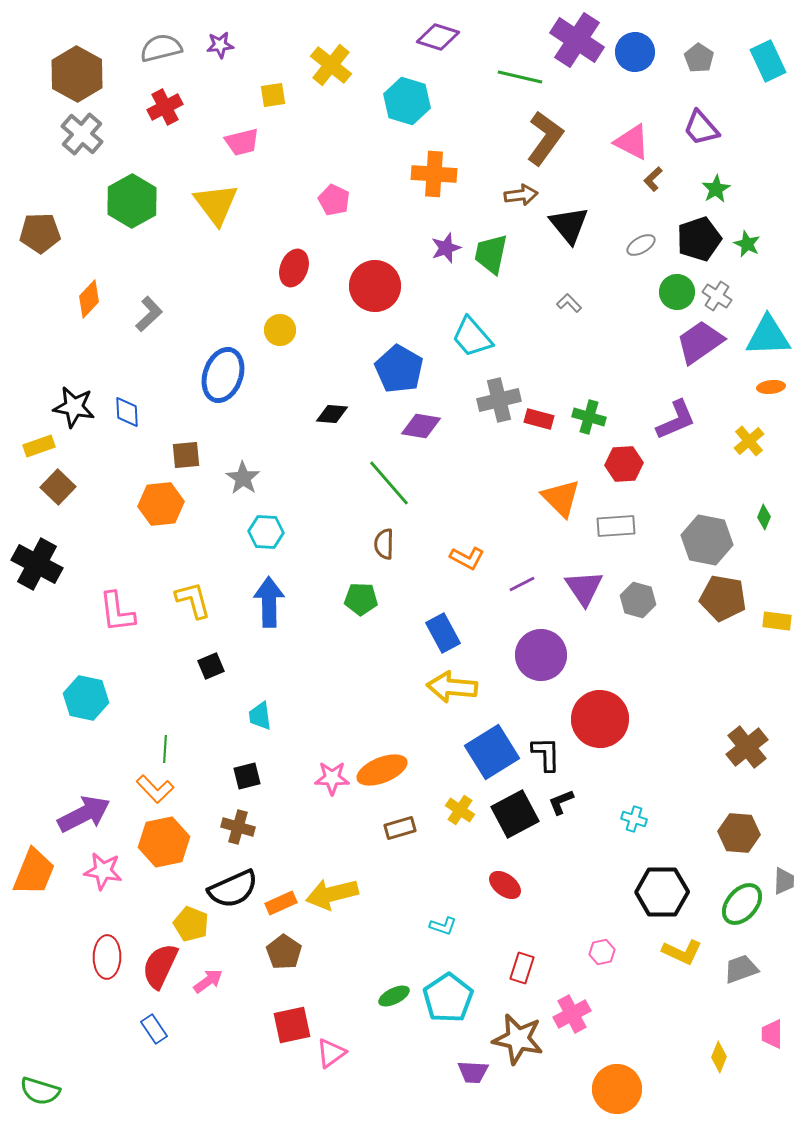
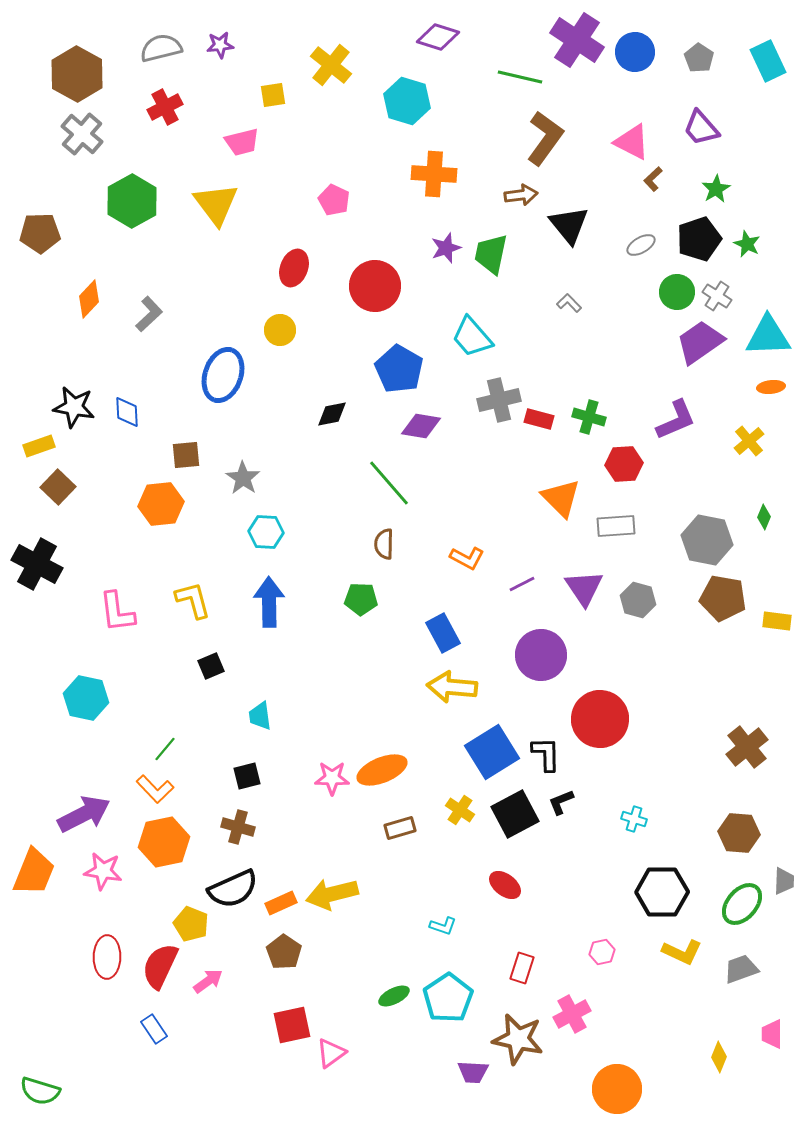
black diamond at (332, 414): rotated 16 degrees counterclockwise
green line at (165, 749): rotated 36 degrees clockwise
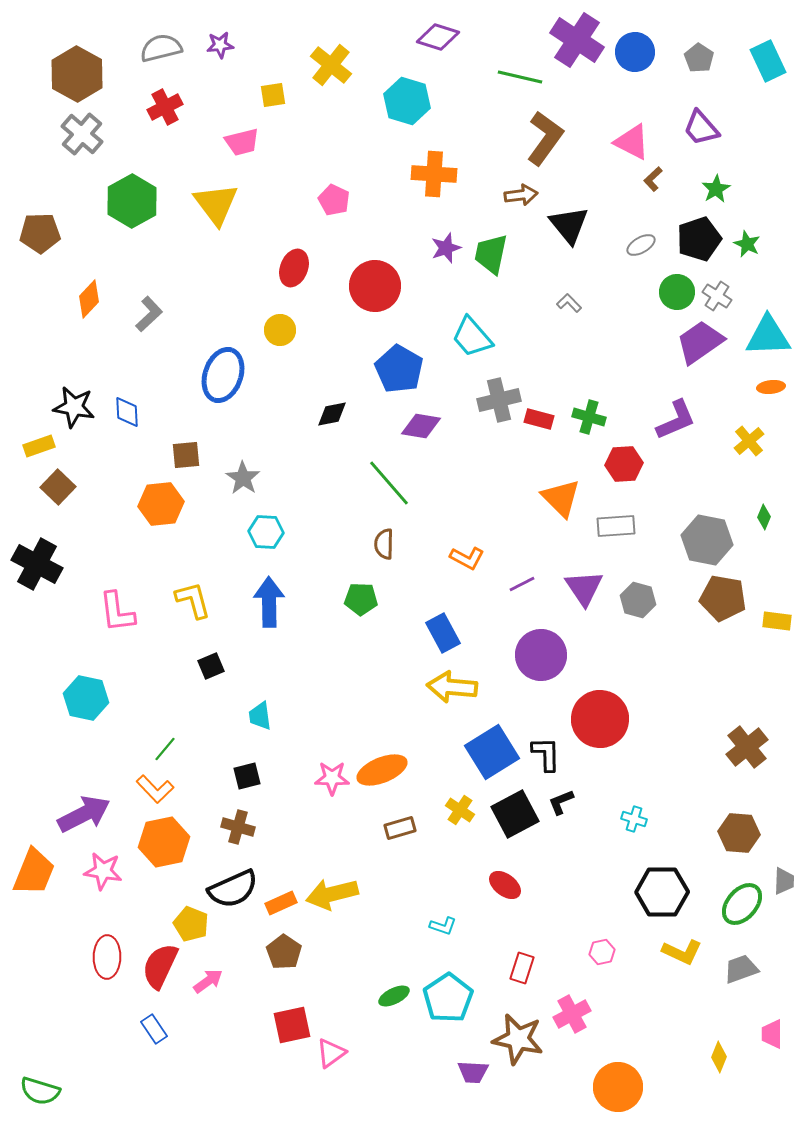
orange circle at (617, 1089): moved 1 px right, 2 px up
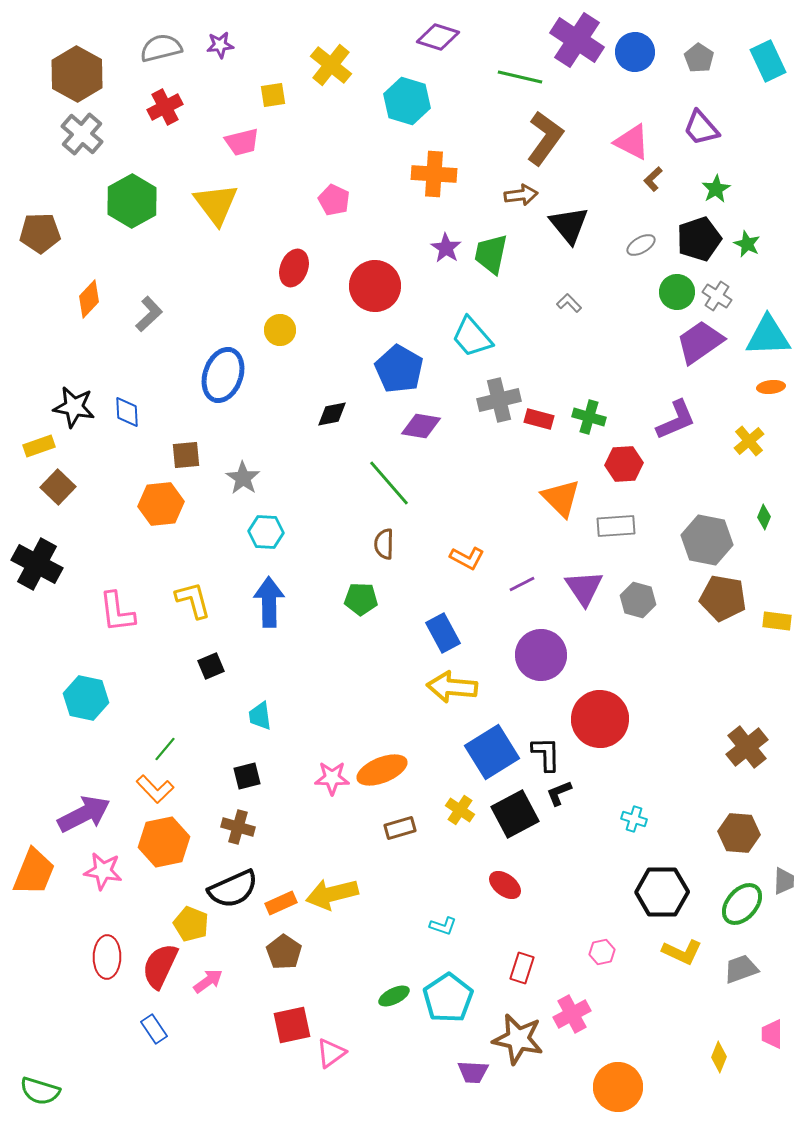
purple star at (446, 248): rotated 20 degrees counterclockwise
black L-shape at (561, 802): moved 2 px left, 9 px up
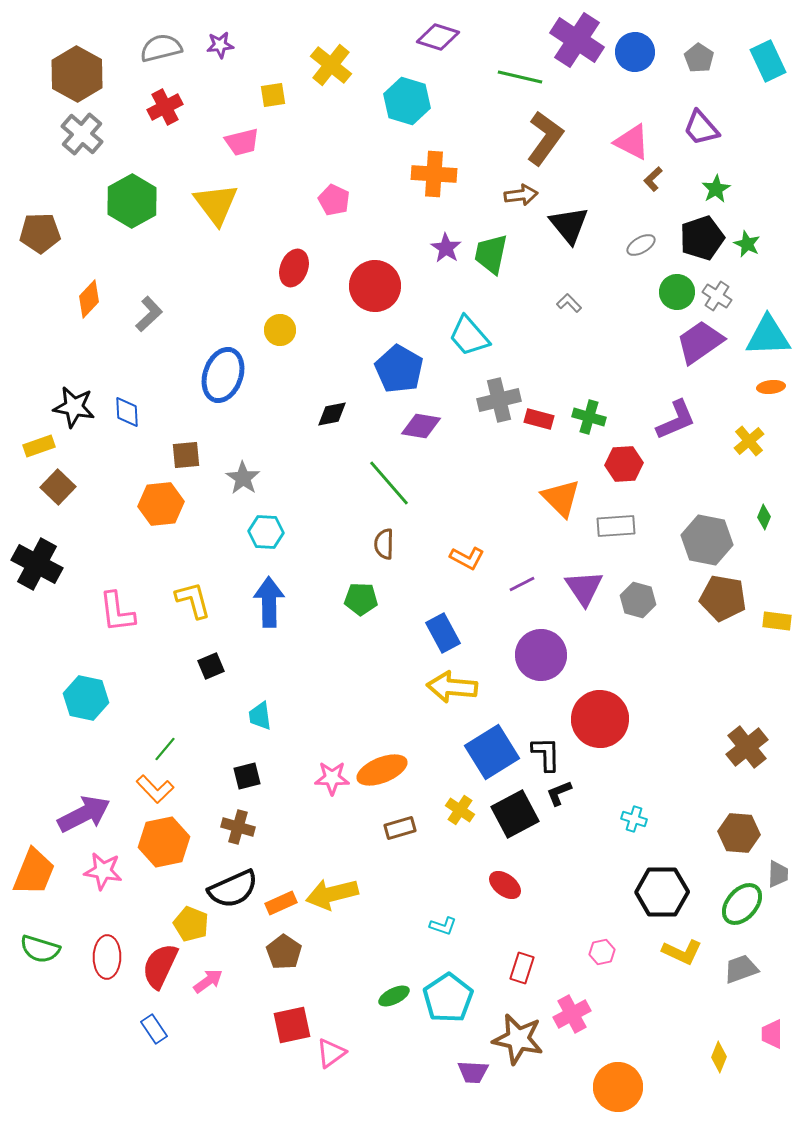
black pentagon at (699, 239): moved 3 px right, 1 px up
cyan trapezoid at (472, 337): moved 3 px left, 1 px up
gray trapezoid at (784, 881): moved 6 px left, 7 px up
green semicircle at (40, 1091): moved 142 px up
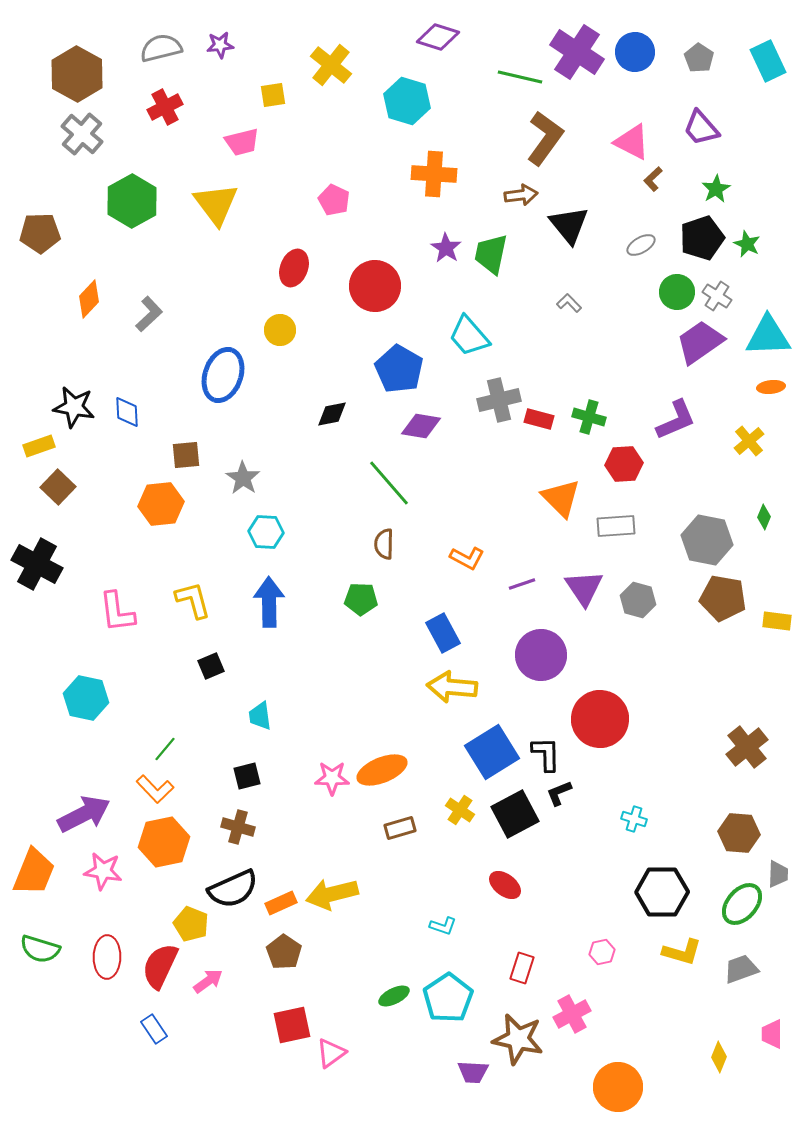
purple cross at (577, 40): moved 12 px down
purple line at (522, 584): rotated 8 degrees clockwise
yellow L-shape at (682, 952): rotated 9 degrees counterclockwise
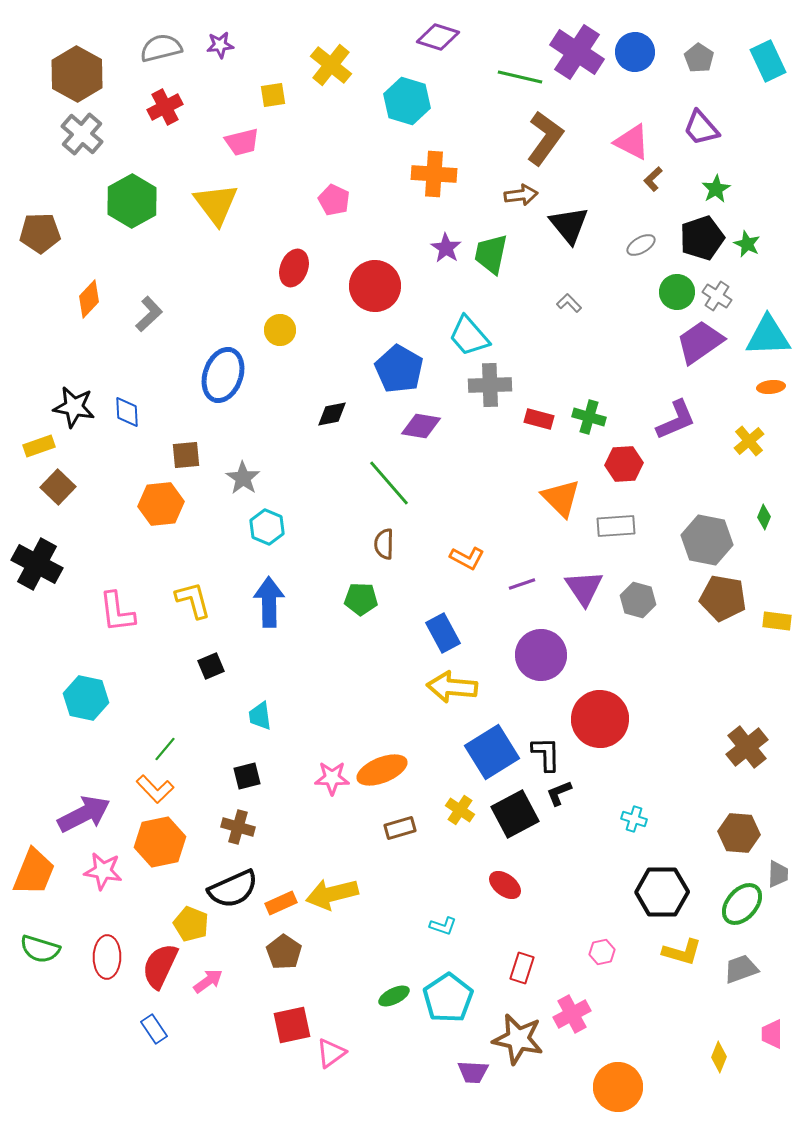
gray cross at (499, 400): moved 9 px left, 15 px up; rotated 12 degrees clockwise
cyan hexagon at (266, 532): moved 1 px right, 5 px up; rotated 20 degrees clockwise
orange hexagon at (164, 842): moved 4 px left
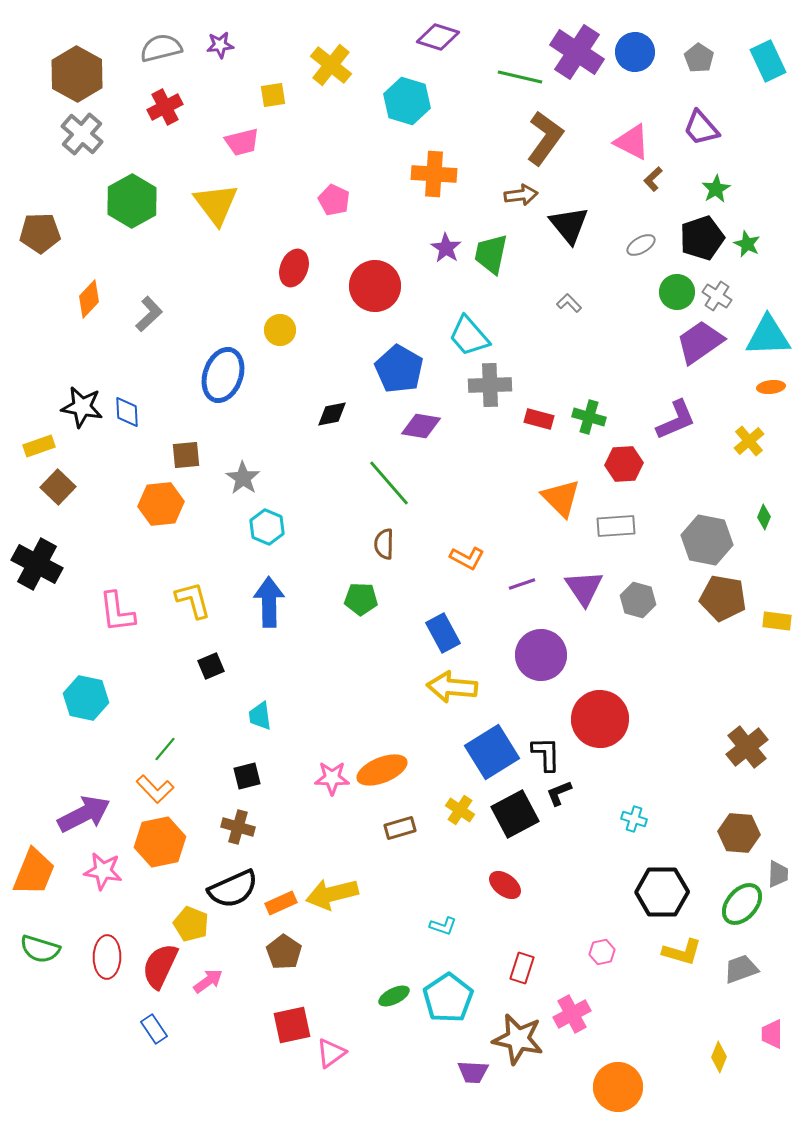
black star at (74, 407): moved 8 px right
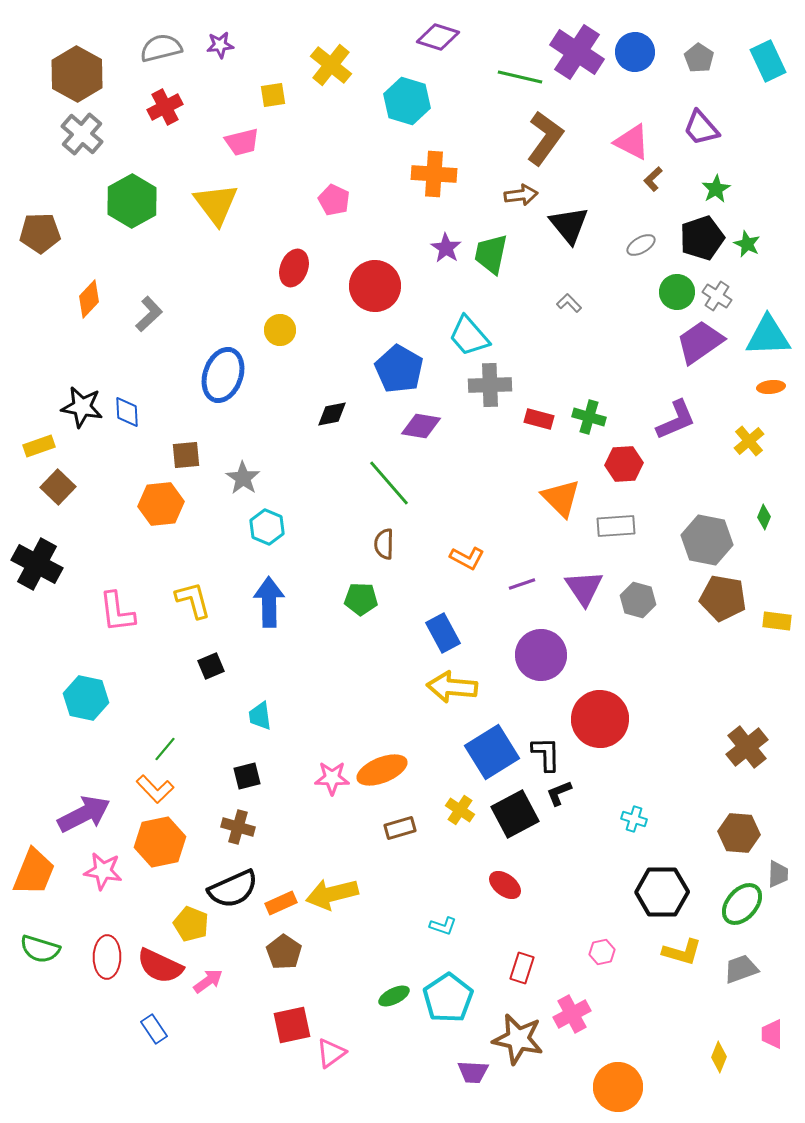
red semicircle at (160, 966): rotated 90 degrees counterclockwise
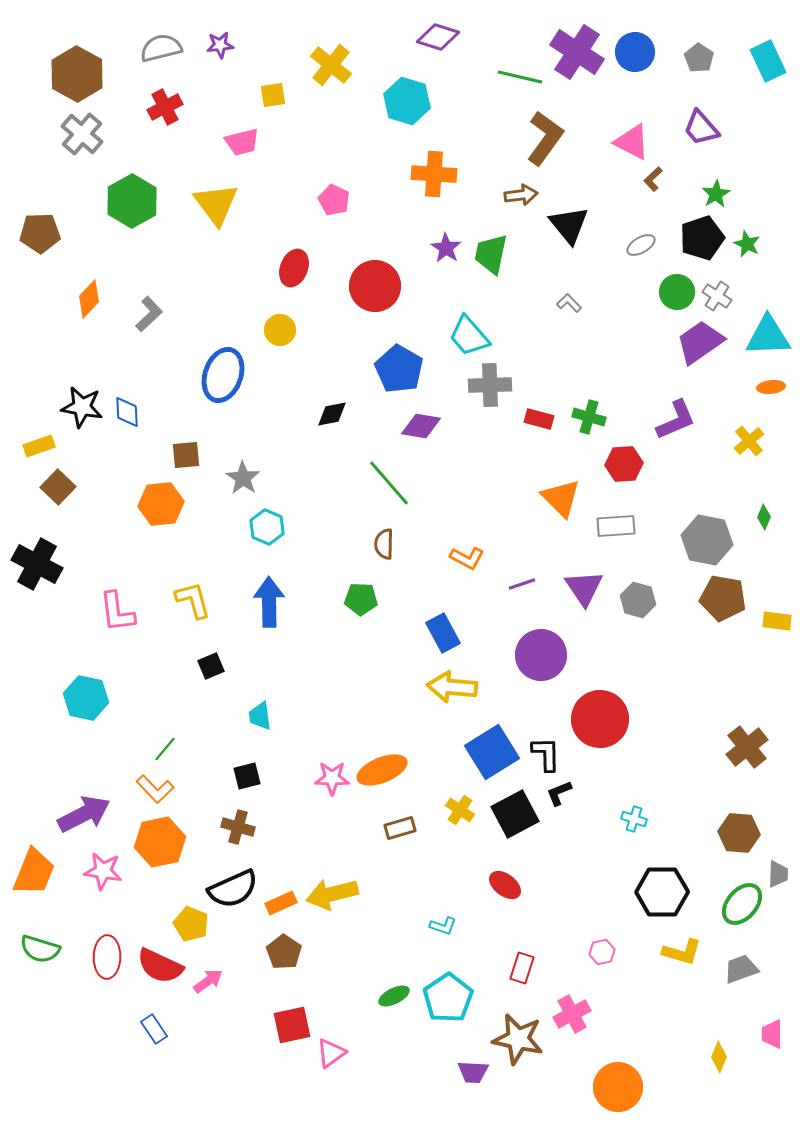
green star at (716, 189): moved 5 px down
